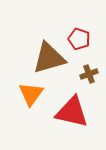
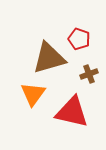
orange triangle: moved 2 px right
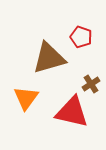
red pentagon: moved 2 px right, 2 px up
brown cross: moved 2 px right, 10 px down; rotated 12 degrees counterclockwise
orange triangle: moved 7 px left, 4 px down
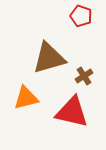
red pentagon: moved 21 px up
brown cross: moved 7 px left, 8 px up
orange triangle: rotated 40 degrees clockwise
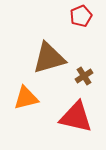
red pentagon: rotated 30 degrees clockwise
red triangle: moved 4 px right, 5 px down
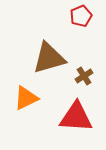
orange triangle: rotated 12 degrees counterclockwise
red triangle: rotated 9 degrees counterclockwise
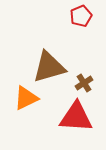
brown triangle: moved 9 px down
brown cross: moved 7 px down
